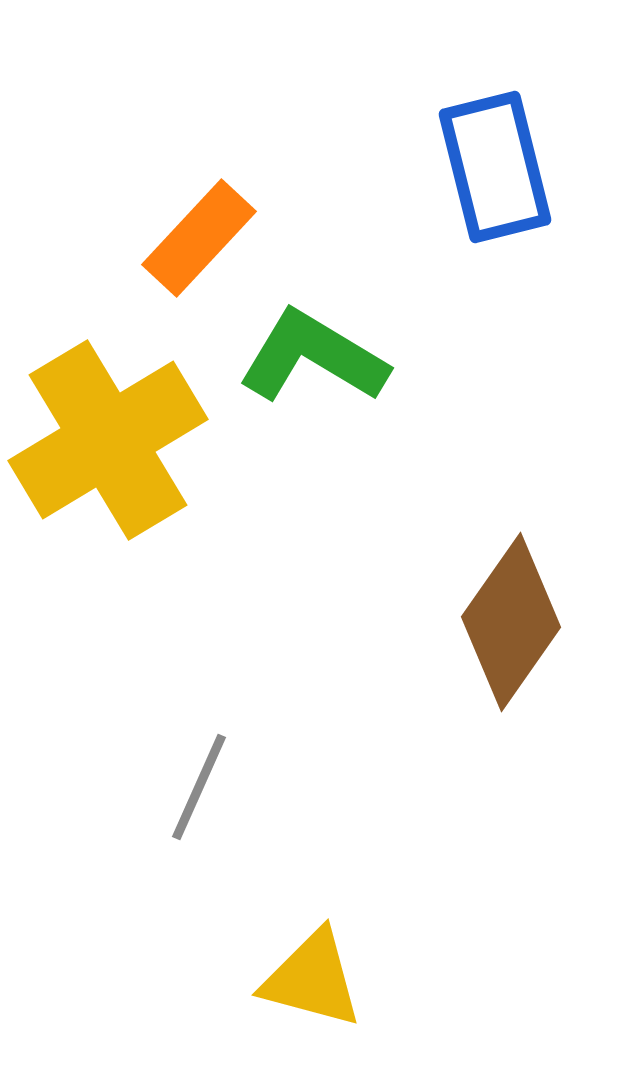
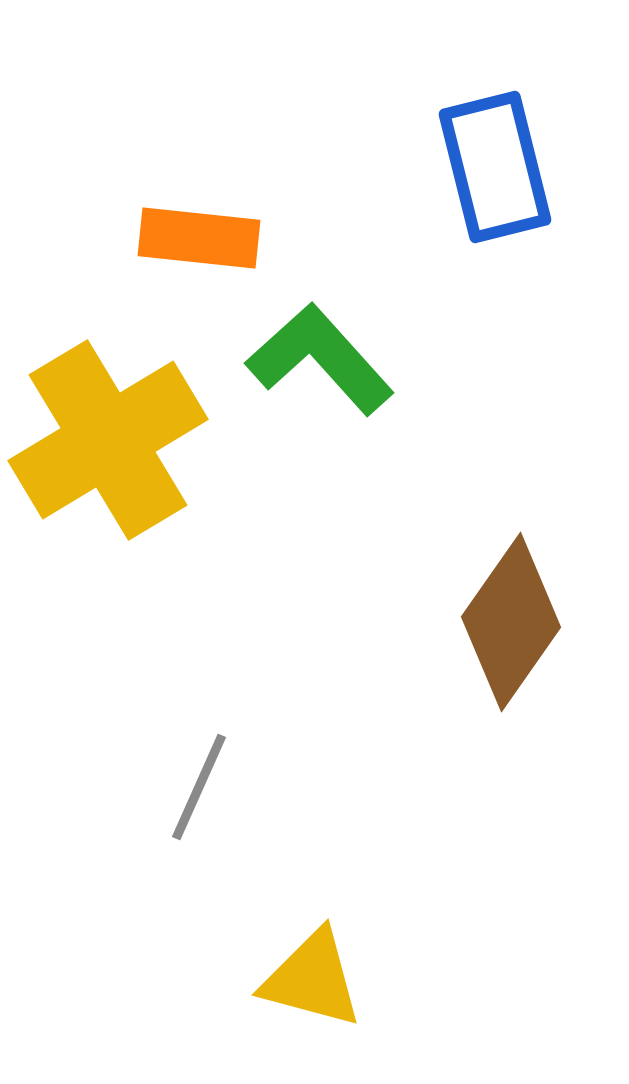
orange rectangle: rotated 53 degrees clockwise
green L-shape: moved 7 px right, 2 px down; rotated 17 degrees clockwise
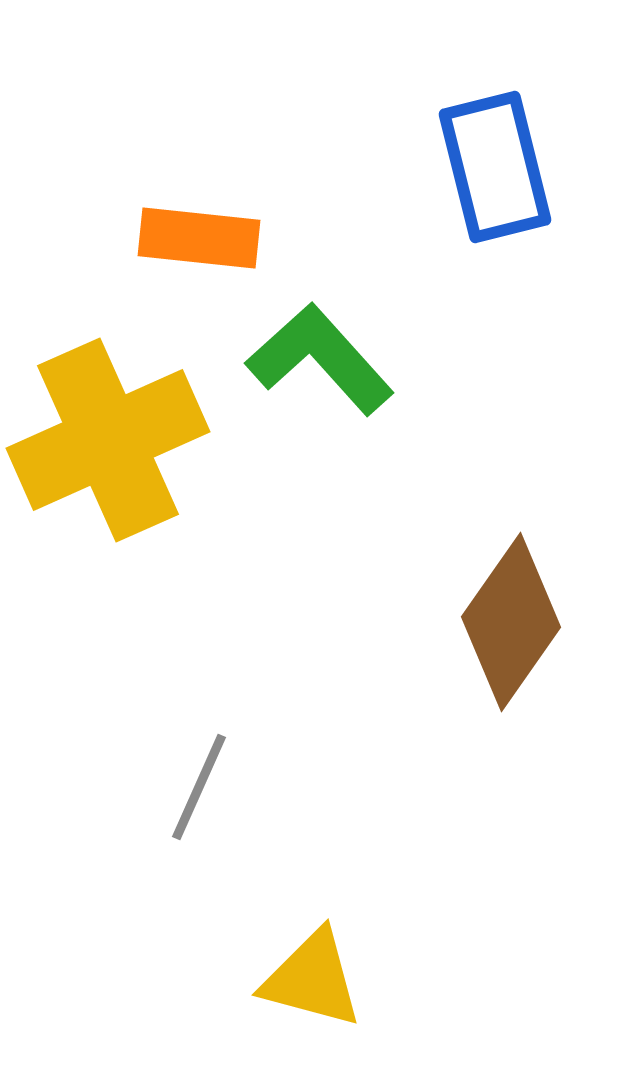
yellow cross: rotated 7 degrees clockwise
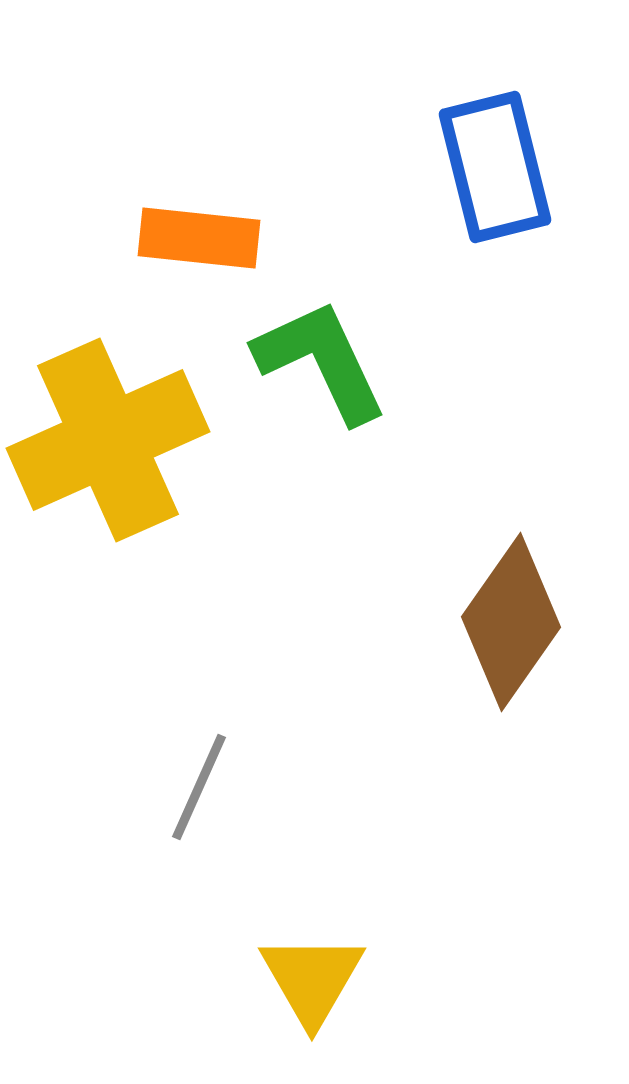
green L-shape: moved 1 px right, 2 px down; rotated 17 degrees clockwise
yellow triangle: rotated 45 degrees clockwise
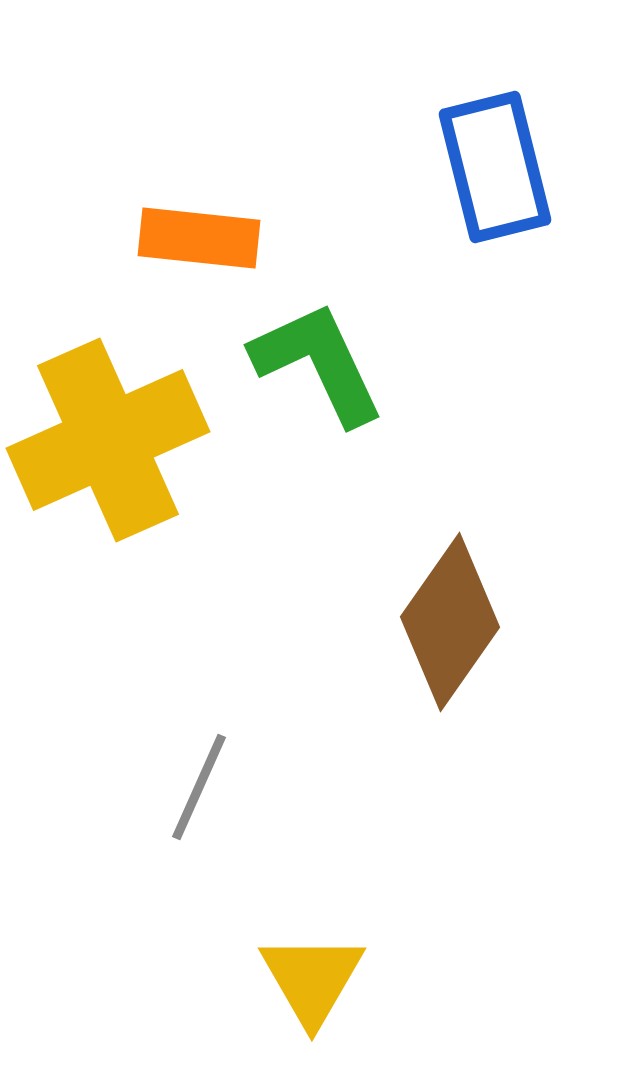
green L-shape: moved 3 px left, 2 px down
brown diamond: moved 61 px left
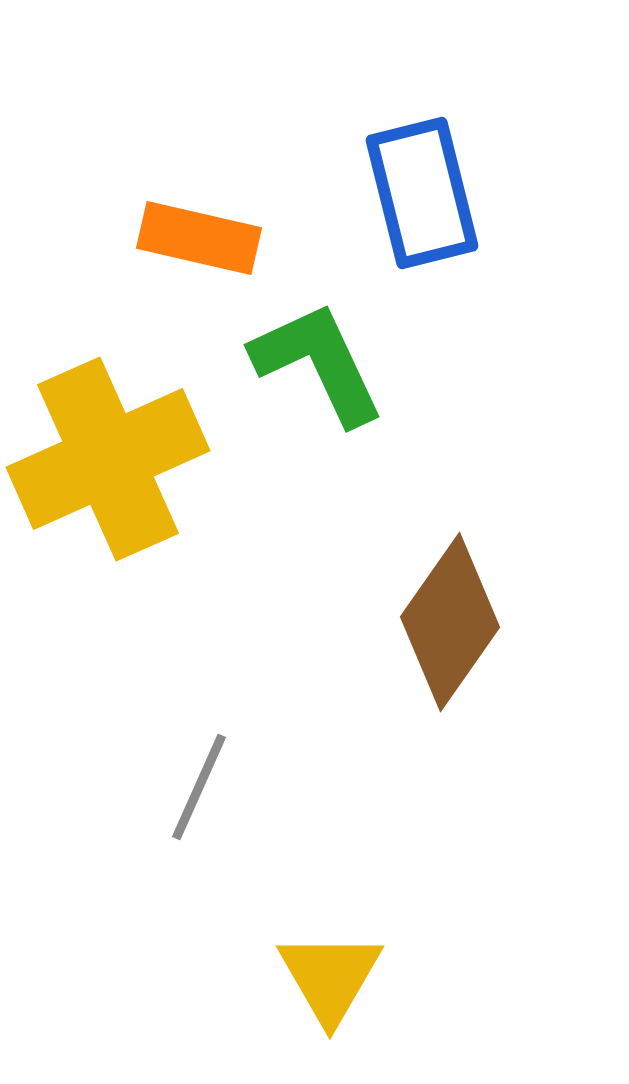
blue rectangle: moved 73 px left, 26 px down
orange rectangle: rotated 7 degrees clockwise
yellow cross: moved 19 px down
yellow triangle: moved 18 px right, 2 px up
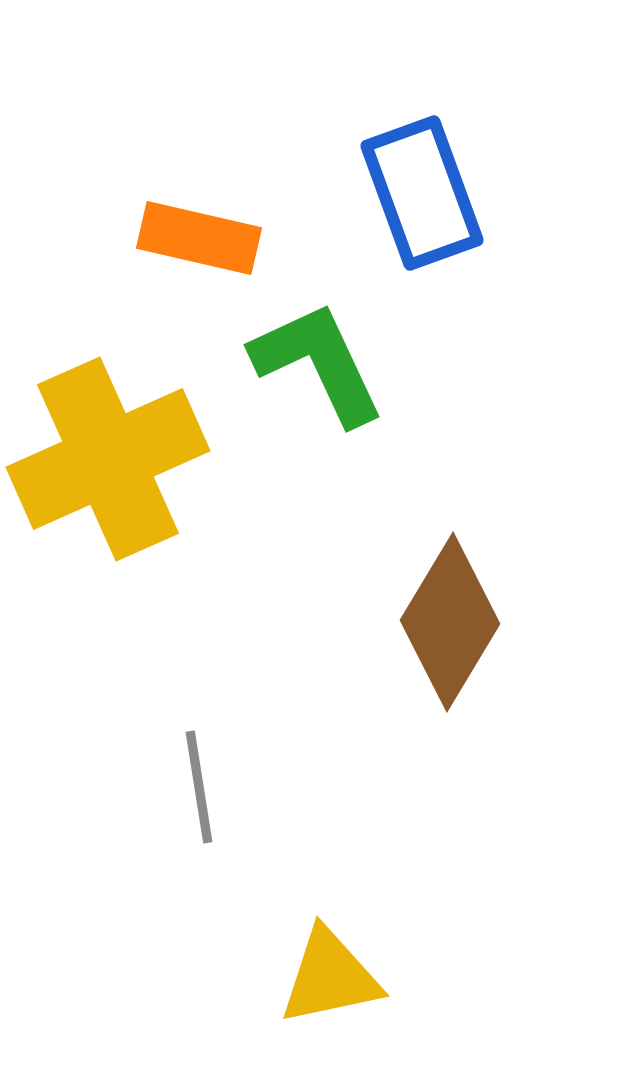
blue rectangle: rotated 6 degrees counterclockwise
brown diamond: rotated 4 degrees counterclockwise
gray line: rotated 33 degrees counterclockwise
yellow triangle: rotated 48 degrees clockwise
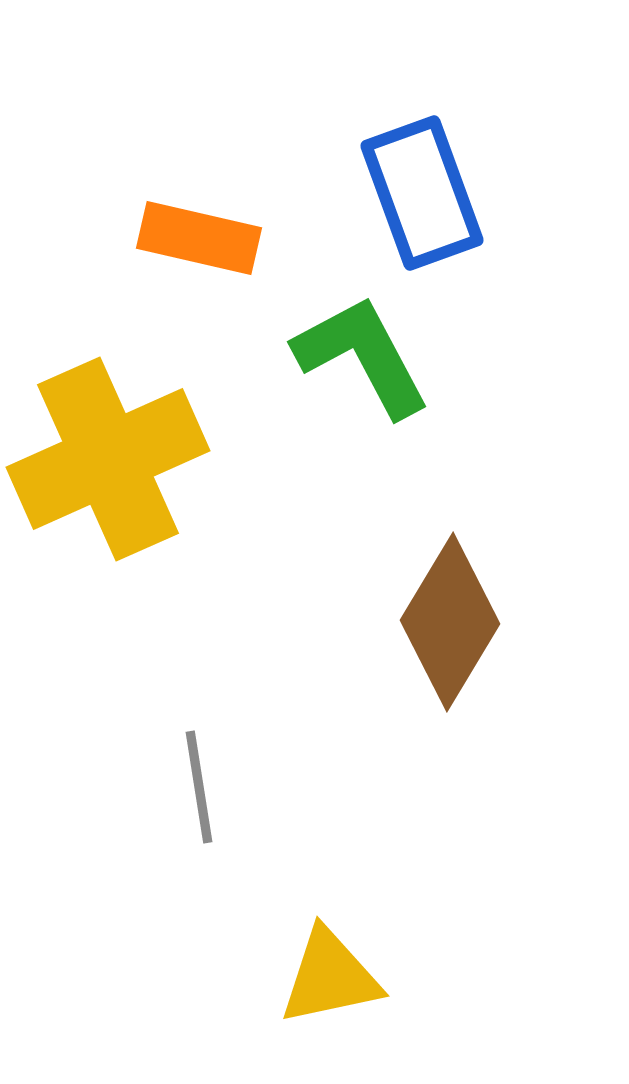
green L-shape: moved 44 px right, 7 px up; rotated 3 degrees counterclockwise
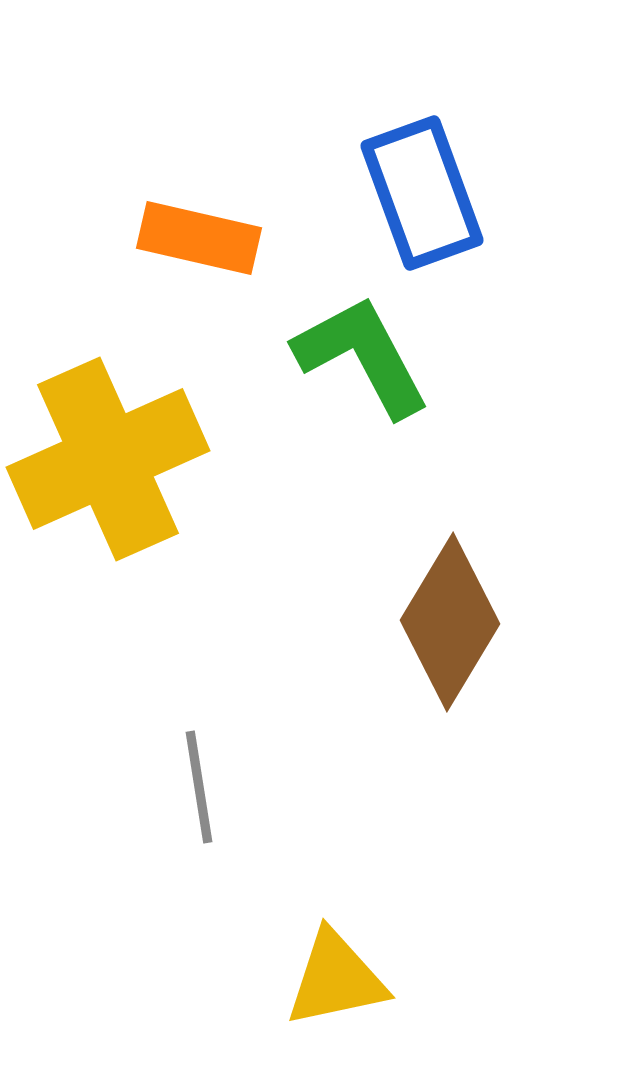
yellow triangle: moved 6 px right, 2 px down
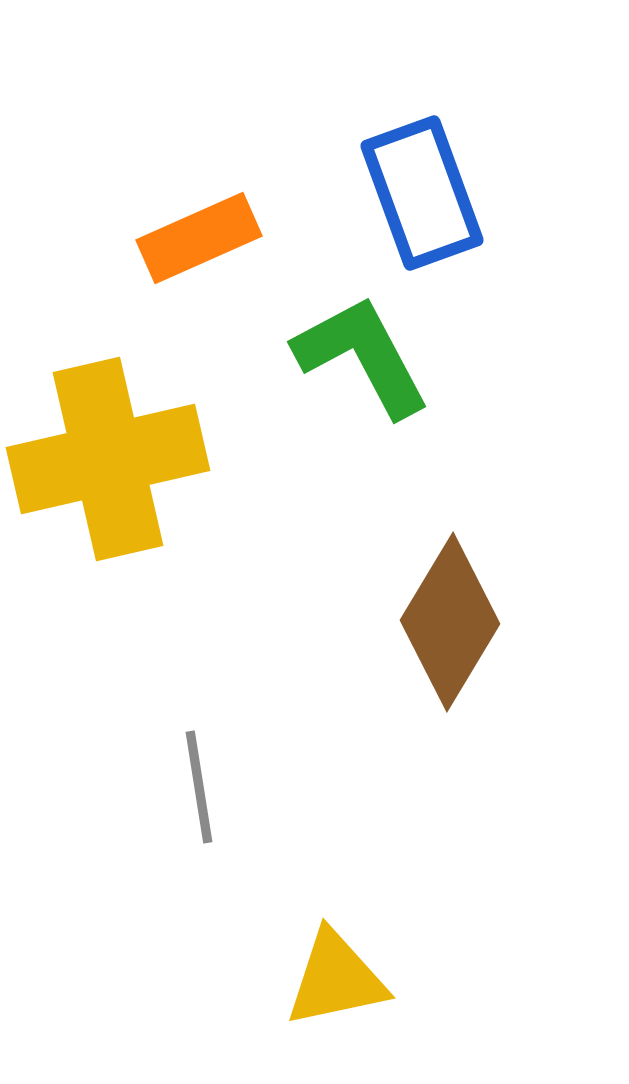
orange rectangle: rotated 37 degrees counterclockwise
yellow cross: rotated 11 degrees clockwise
